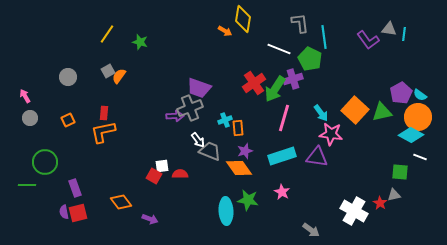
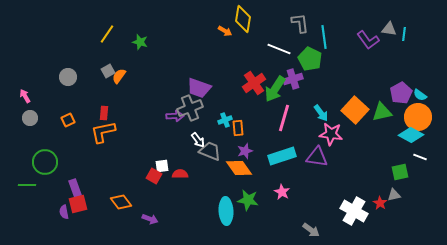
green square at (400, 172): rotated 18 degrees counterclockwise
red square at (78, 213): moved 9 px up
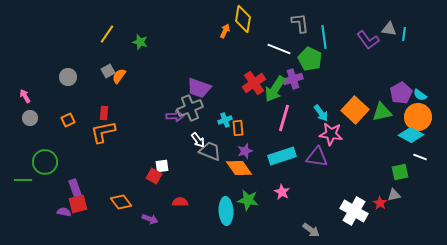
orange arrow at (225, 31): rotated 96 degrees counterclockwise
red semicircle at (180, 174): moved 28 px down
green line at (27, 185): moved 4 px left, 5 px up
purple semicircle at (64, 212): rotated 112 degrees clockwise
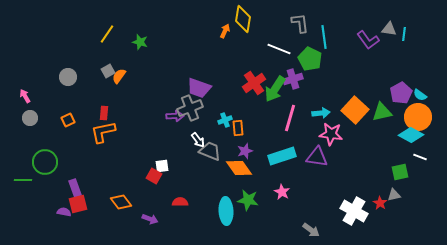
cyan arrow at (321, 113): rotated 60 degrees counterclockwise
pink line at (284, 118): moved 6 px right
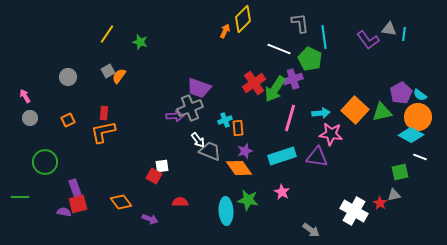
yellow diamond at (243, 19): rotated 36 degrees clockwise
green line at (23, 180): moved 3 px left, 17 px down
